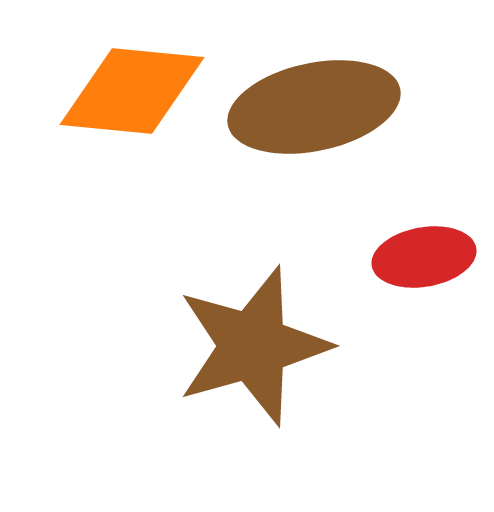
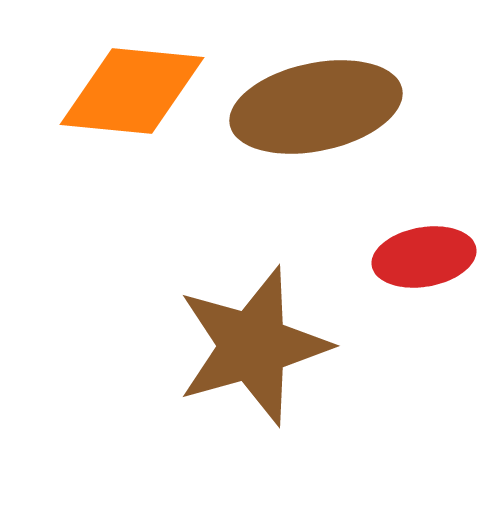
brown ellipse: moved 2 px right
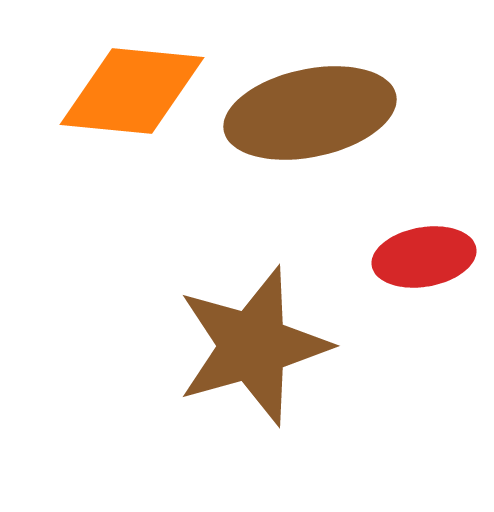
brown ellipse: moved 6 px left, 6 px down
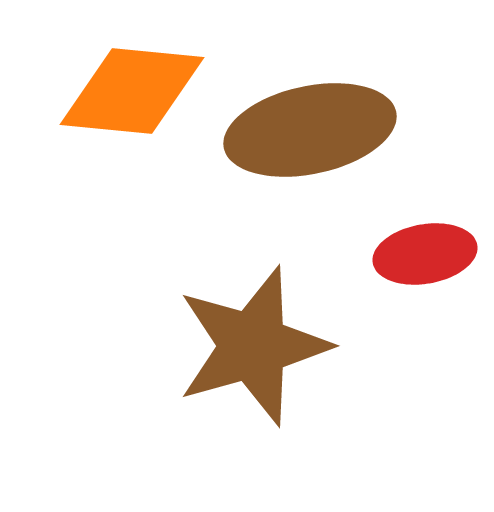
brown ellipse: moved 17 px down
red ellipse: moved 1 px right, 3 px up
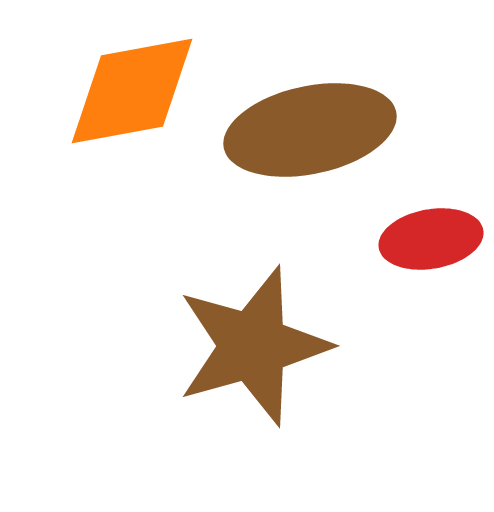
orange diamond: rotated 16 degrees counterclockwise
red ellipse: moved 6 px right, 15 px up
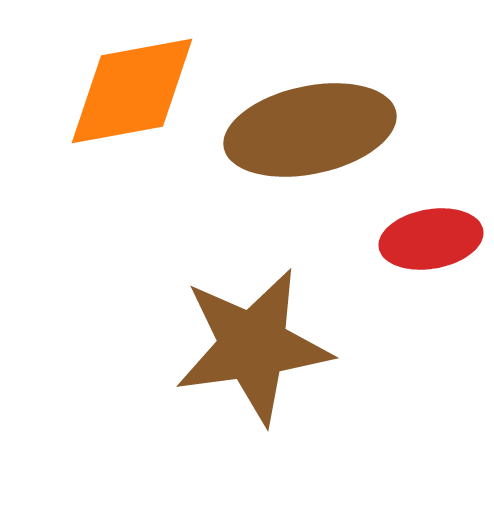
brown star: rotated 8 degrees clockwise
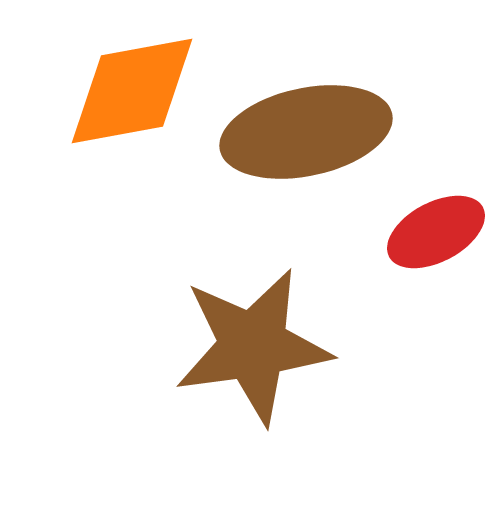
brown ellipse: moved 4 px left, 2 px down
red ellipse: moved 5 px right, 7 px up; rotated 18 degrees counterclockwise
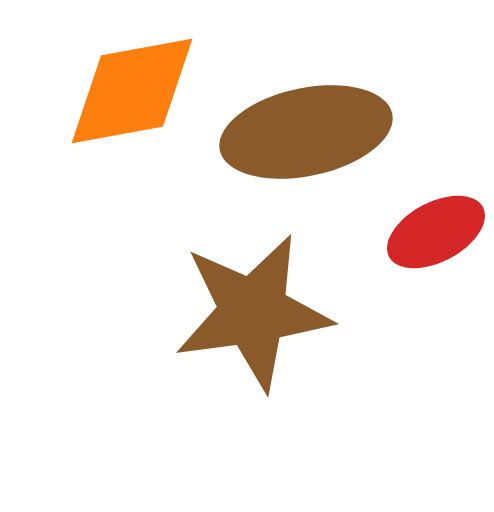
brown star: moved 34 px up
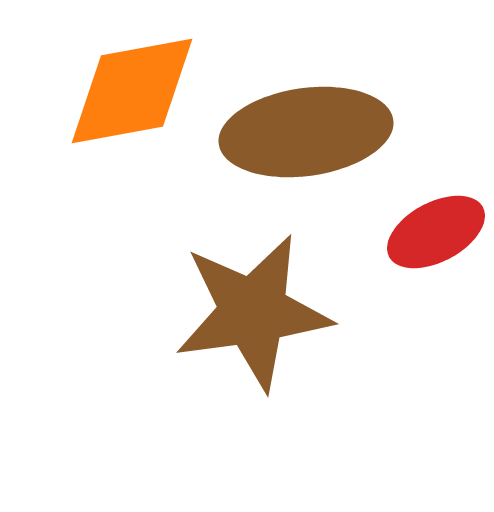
brown ellipse: rotated 4 degrees clockwise
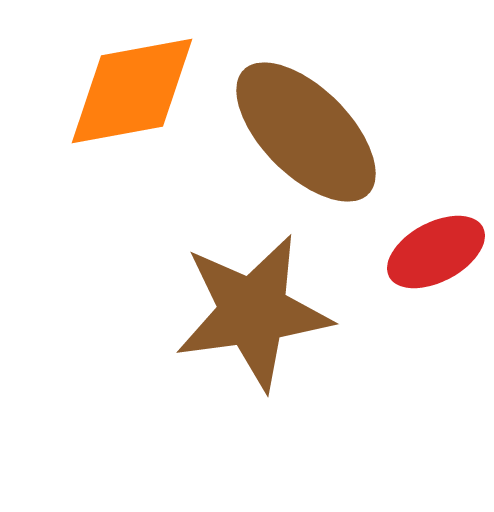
brown ellipse: rotated 53 degrees clockwise
red ellipse: moved 20 px down
